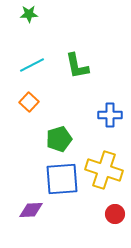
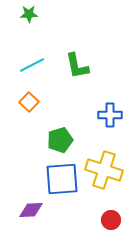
green pentagon: moved 1 px right, 1 px down
red circle: moved 4 px left, 6 px down
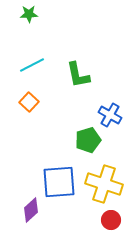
green L-shape: moved 1 px right, 9 px down
blue cross: rotated 30 degrees clockwise
green pentagon: moved 28 px right
yellow cross: moved 14 px down
blue square: moved 3 px left, 3 px down
purple diamond: rotated 40 degrees counterclockwise
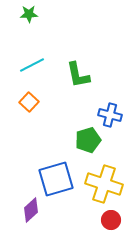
blue cross: rotated 15 degrees counterclockwise
blue square: moved 3 px left, 3 px up; rotated 12 degrees counterclockwise
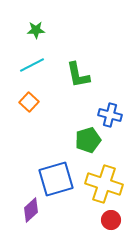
green star: moved 7 px right, 16 px down
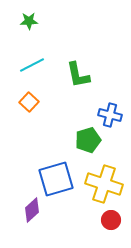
green star: moved 7 px left, 9 px up
purple diamond: moved 1 px right
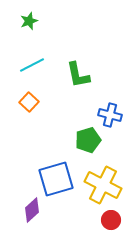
green star: rotated 18 degrees counterclockwise
yellow cross: moved 1 px left, 1 px down; rotated 9 degrees clockwise
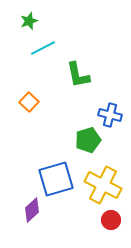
cyan line: moved 11 px right, 17 px up
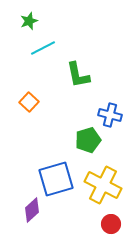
red circle: moved 4 px down
